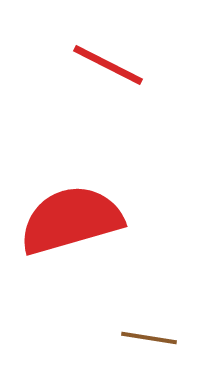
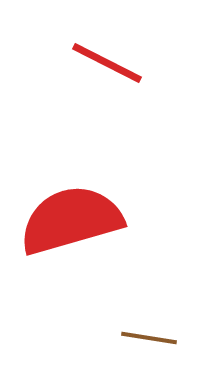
red line: moved 1 px left, 2 px up
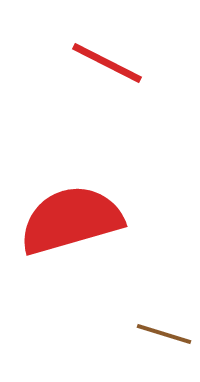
brown line: moved 15 px right, 4 px up; rotated 8 degrees clockwise
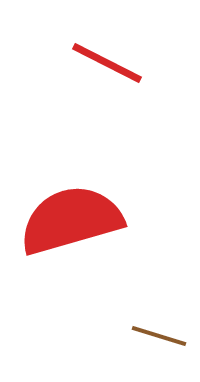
brown line: moved 5 px left, 2 px down
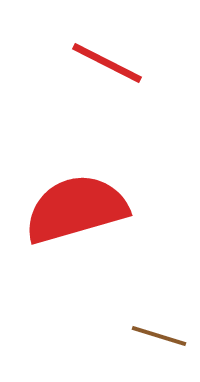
red semicircle: moved 5 px right, 11 px up
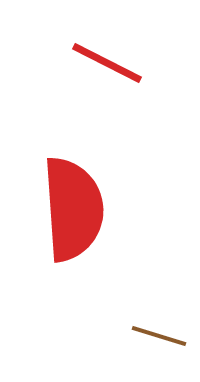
red semicircle: moved 3 px left; rotated 102 degrees clockwise
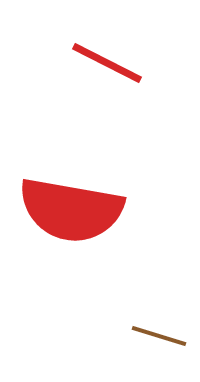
red semicircle: moved 2 px left, 1 px down; rotated 104 degrees clockwise
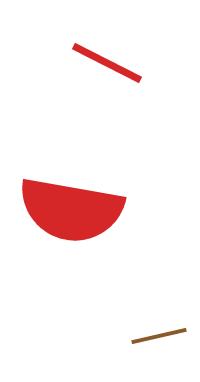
brown line: rotated 30 degrees counterclockwise
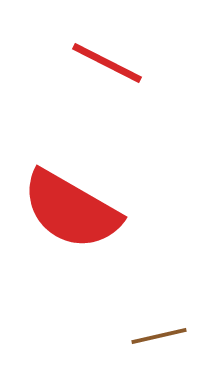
red semicircle: rotated 20 degrees clockwise
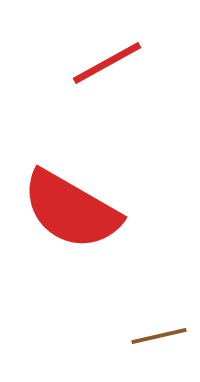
red line: rotated 56 degrees counterclockwise
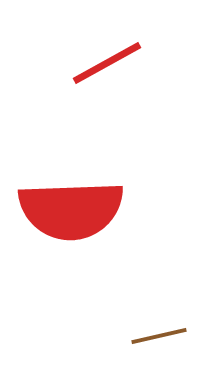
red semicircle: rotated 32 degrees counterclockwise
